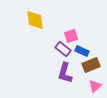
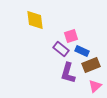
purple rectangle: moved 2 px left
purple L-shape: moved 3 px right
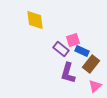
pink square: moved 2 px right, 4 px down
brown rectangle: moved 1 px up; rotated 30 degrees counterclockwise
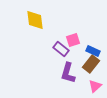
blue rectangle: moved 11 px right
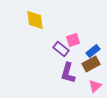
blue rectangle: rotated 64 degrees counterclockwise
brown rectangle: rotated 24 degrees clockwise
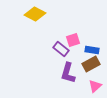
yellow diamond: moved 6 px up; rotated 55 degrees counterclockwise
blue rectangle: moved 1 px left, 1 px up; rotated 48 degrees clockwise
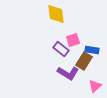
yellow diamond: moved 21 px right; rotated 55 degrees clockwise
brown rectangle: moved 7 px left, 3 px up; rotated 30 degrees counterclockwise
purple L-shape: rotated 75 degrees counterclockwise
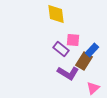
pink square: rotated 24 degrees clockwise
blue rectangle: rotated 56 degrees counterclockwise
pink triangle: moved 2 px left, 2 px down
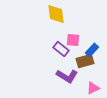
brown rectangle: moved 1 px right; rotated 42 degrees clockwise
purple L-shape: moved 1 px left, 3 px down
pink triangle: rotated 16 degrees clockwise
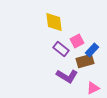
yellow diamond: moved 2 px left, 8 px down
pink square: moved 4 px right, 1 px down; rotated 32 degrees counterclockwise
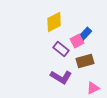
yellow diamond: rotated 70 degrees clockwise
blue rectangle: moved 7 px left, 16 px up
purple L-shape: moved 6 px left, 1 px down
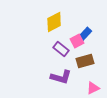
purple L-shape: rotated 15 degrees counterclockwise
